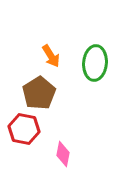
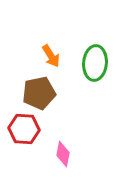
brown pentagon: rotated 20 degrees clockwise
red hexagon: rotated 8 degrees counterclockwise
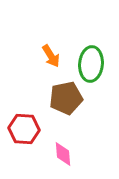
green ellipse: moved 4 px left, 1 px down
brown pentagon: moved 27 px right, 5 px down
pink diamond: rotated 15 degrees counterclockwise
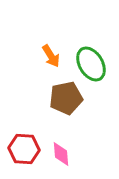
green ellipse: rotated 36 degrees counterclockwise
red hexagon: moved 20 px down
pink diamond: moved 2 px left
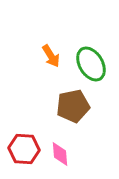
brown pentagon: moved 7 px right, 8 px down
pink diamond: moved 1 px left
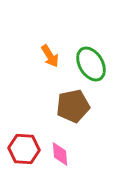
orange arrow: moved 1 px left
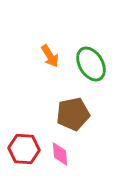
brown pentagon: moved 8 px down
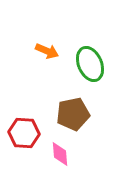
orange arrow: moved 3 px left, 5 px up; rotated 35 degrees counterclockwise
green ellipse: moved 1 px left; rotated 8 degrees clockwise
red hexagon: moved 16 px up
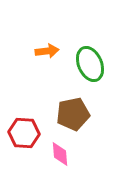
orange arrow: rotated 30 degrees counterclockwise
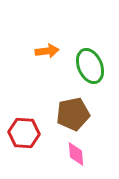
green ellipse: moved 2 px down
pink diamond: moved 16 px right
